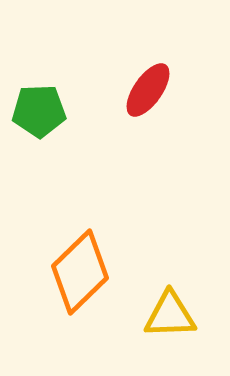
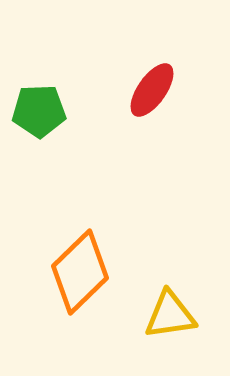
red ellipse: moved 4 px right
yellow triangle: rotated 6 degrees counterclockwise
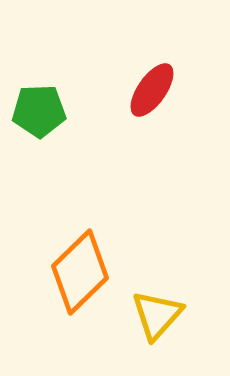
yellow triangle: moved 13 px left; rotated 40 degrees counterclockwise
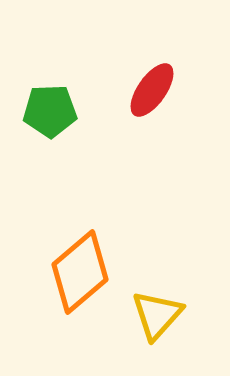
green pentagon: moved 11 px right
orange diamond: rotated 4 degrees clockwise
